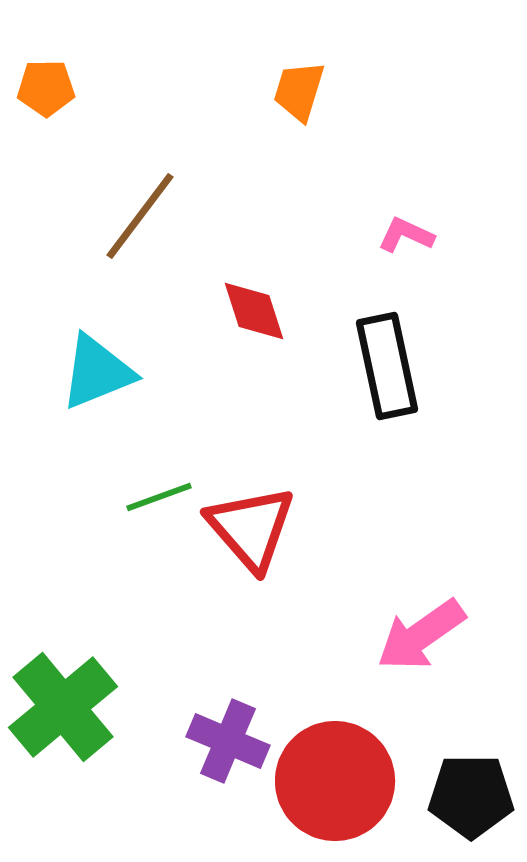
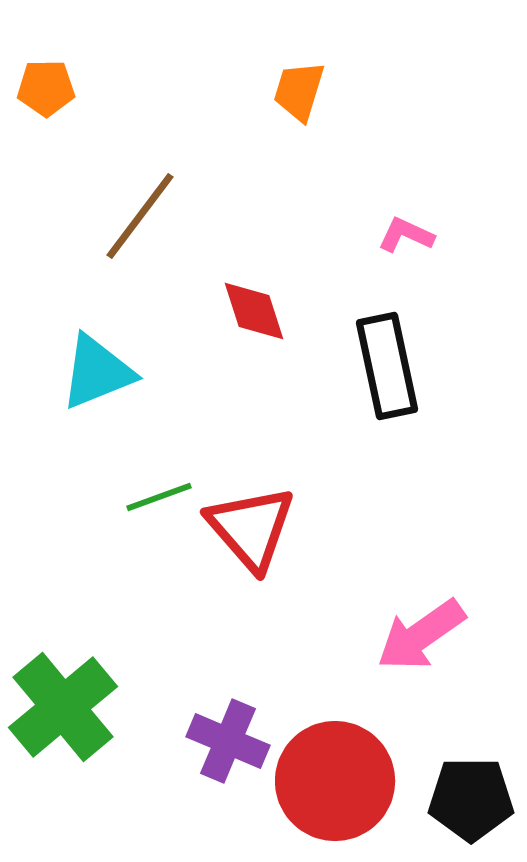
black pentagon: moved 3 px down
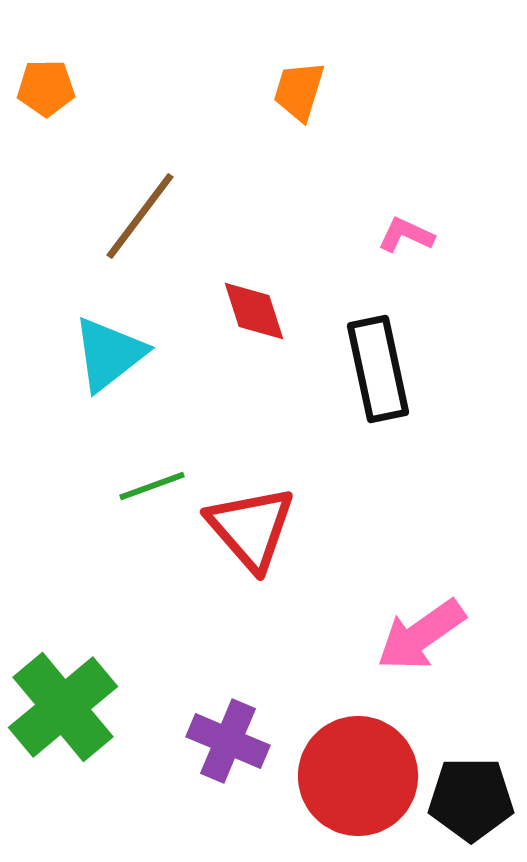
black rectangle: moved 9 px left, 3 px down
cyan triangle: moved 12 px right, 18 px up; rotated 16 degrees counterclockwise
green line: moved 7 px left, 11 px up
red circle: moved 23 px right, 5 px up
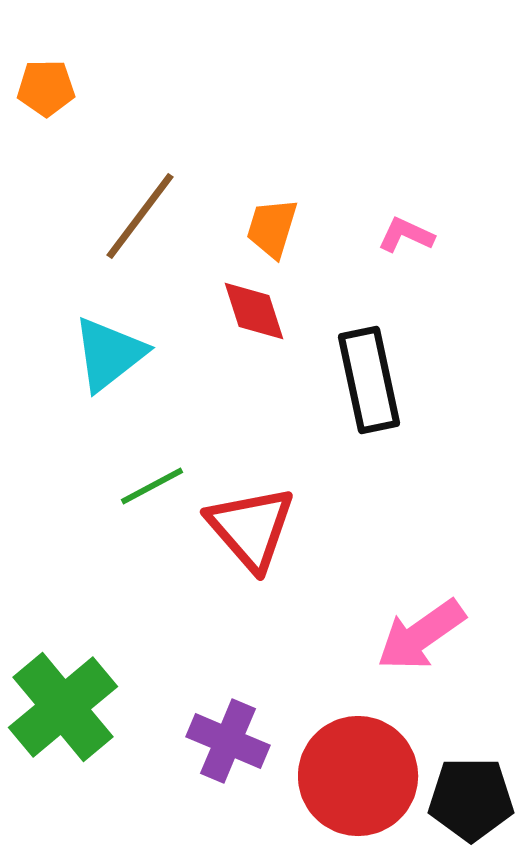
orange trapezoid: moved 27 px left, 137 px down
black rectangle: moved 9 px left, 11 px down
green line: rotated 8 degrees counterclockwise
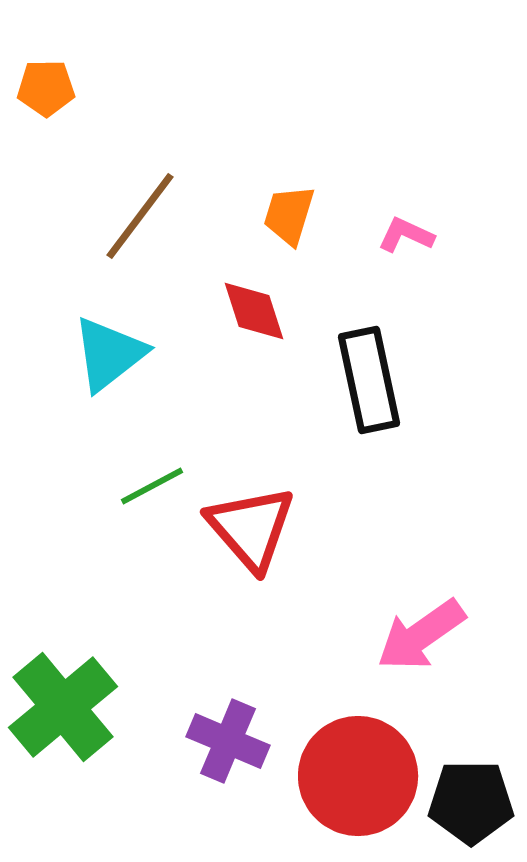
orange trapezoid: moved 17 px right, 13 px up
black pentagon: moved 3 px down
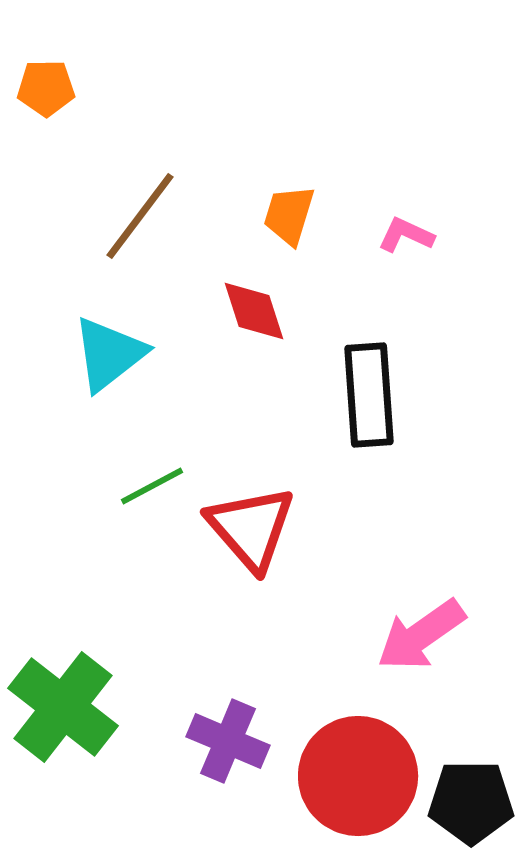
black rectangle: moved 15 px down; rotated 8 degrees clockwise
green cross: rotated 12 degrees counterclockwise
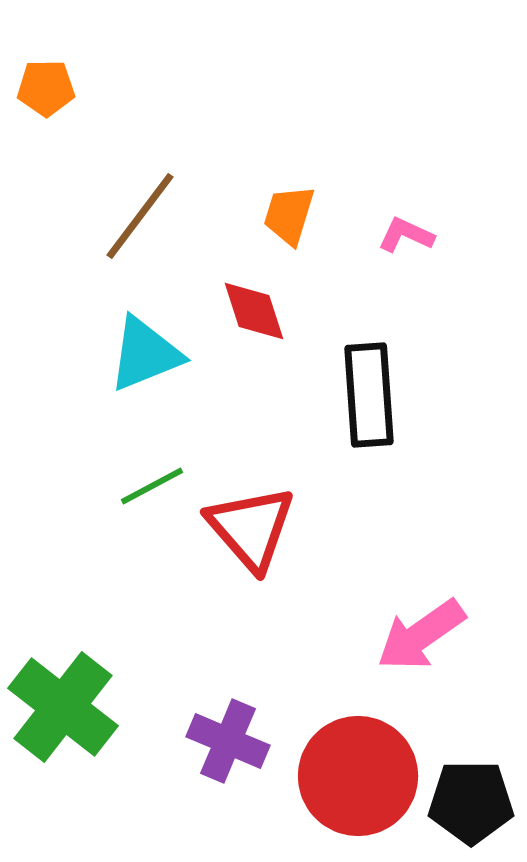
cyan triangle: moved 36 px right; rotated 16 degrees clockwise
